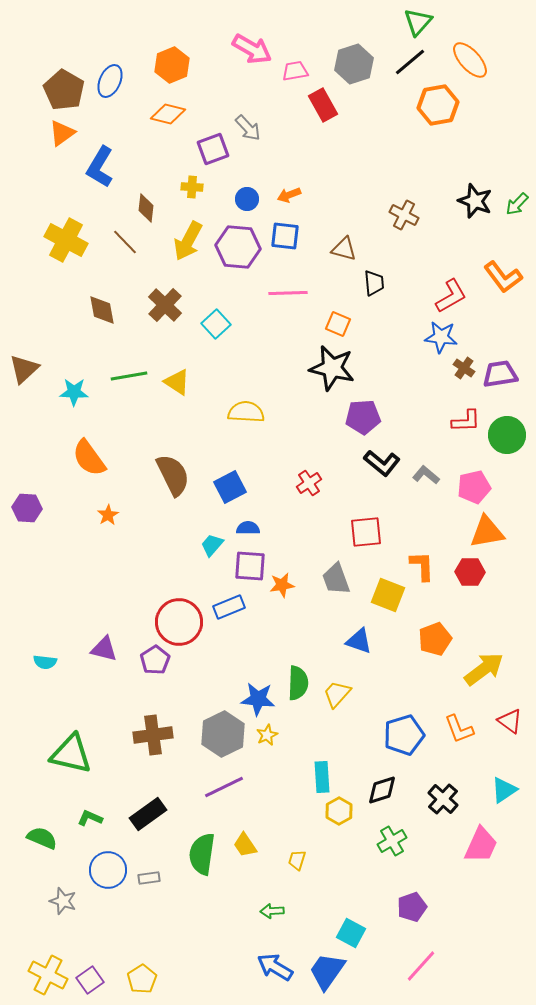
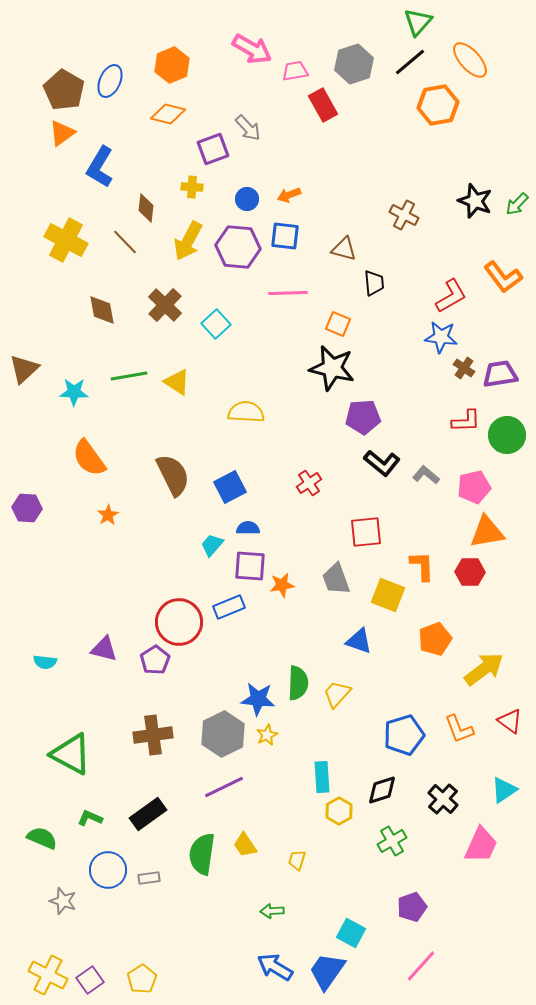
green triangle at (71, 754): rotated 15 degrees clockwise
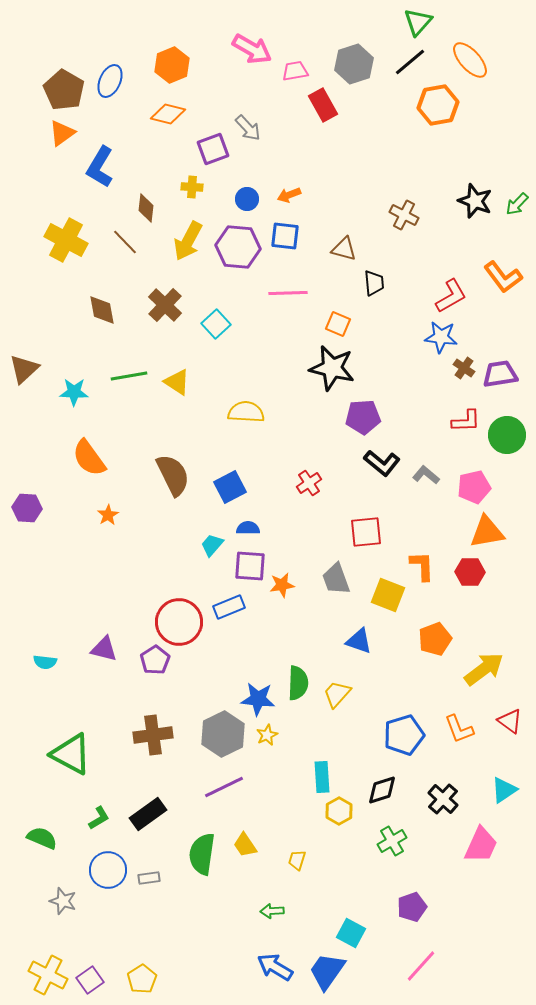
green L-shape at (90, 818): moved 9 px right; rotated 125 degrees clockwise
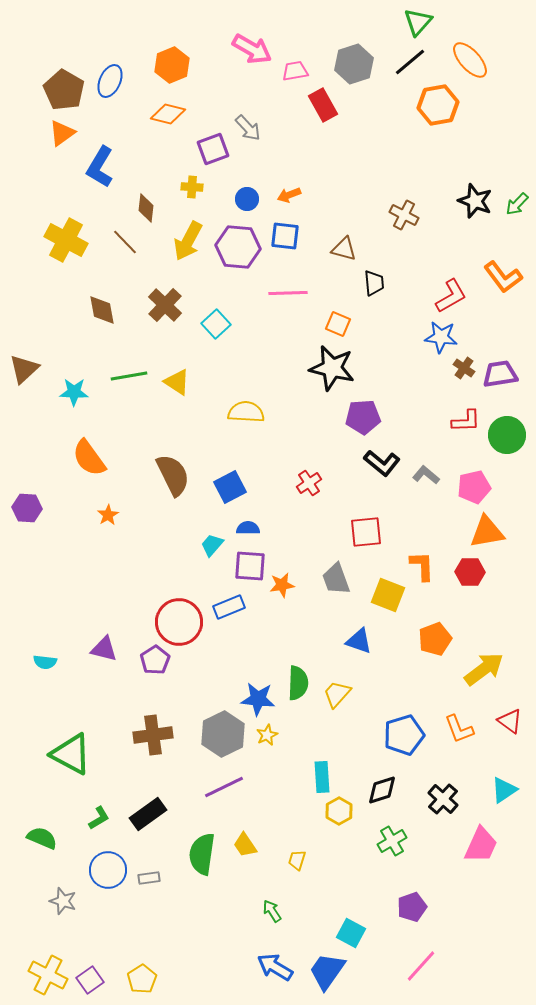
green arrow at (272, 911): rotated 60 degrees clockwise
